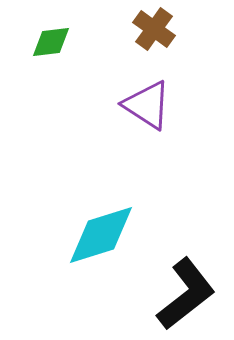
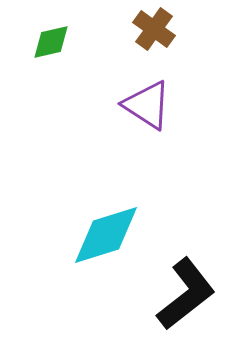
green diamond: rotated 6 degrees counterclockwise
cyan diamond: moved 5 px right
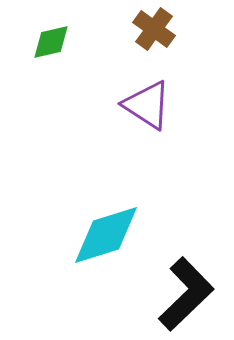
black L-shape: rotated 6 degrees counterclockwise
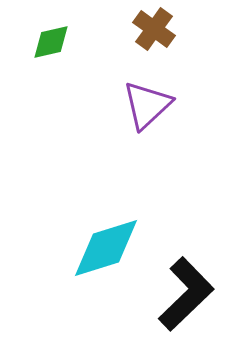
purple triangle: rotated 44 degrees clockwise
cyan diamond: moved 13 px down
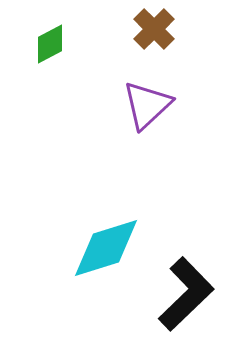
brown cross: rotated 9 degrees clockwise
green diamond: moved 1 px left, 2 px down; rotated 15 degrees counterclockwise
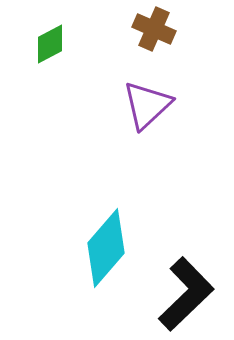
brown cross: rotated 21 degrees counterclockwise
cyan diamond: rotated 32 degrees counterclockwise
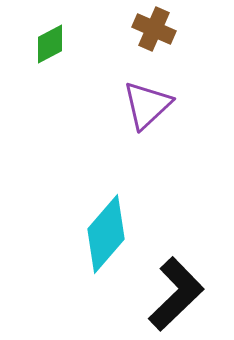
cyan diamond: moved 14 px up
black L-shape: moved 10 px left
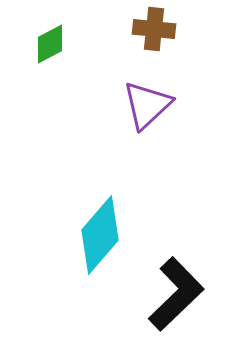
brown cross: rotated 18 degrees counterclockwise
cyan diamond: moved 6 px left, 1 px down
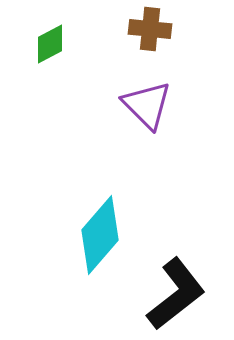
brown cross: moved 4 px left
purple triangle: rotated 32 degrees counterclockwise
black L-shape: rotated 6 degrees clockwise
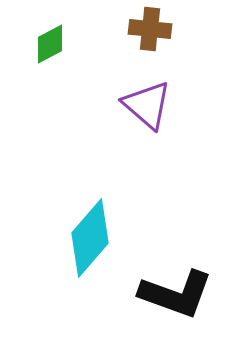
purple triangle: rotated 4 degrees counterclockwise
cyan diamond: moved 10 px left, 3 px down
black L-shape: rotated 58 degrees clockwise
